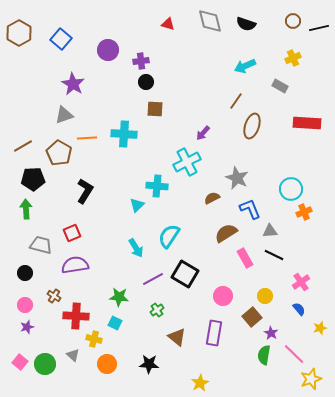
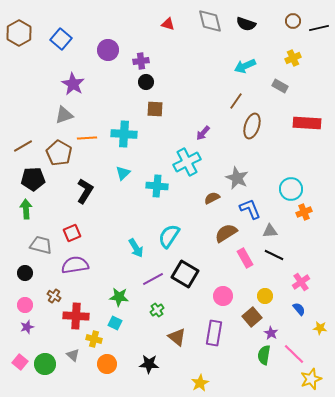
cyan triangle at (137, 205): moved 14 px left, 32 px up
yellow star at (320, 328): rotated 24 degrees clockwise
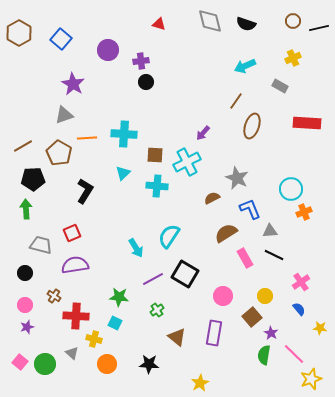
red triangle at (168, 24): moved 9 px left
brown square at (155, 109): moved 46 px down
gray triangle at (73, 355): moved 1 px left, 2 px up
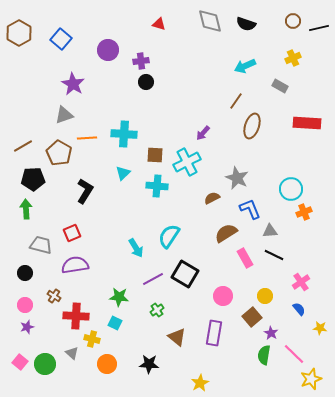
yellow cross at (94, 339): moved 2 px left
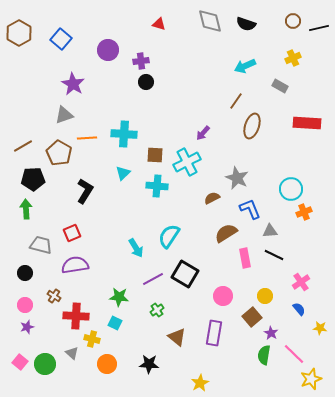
pink rectangle at (245, 258): rotated 18 degrees clockwise
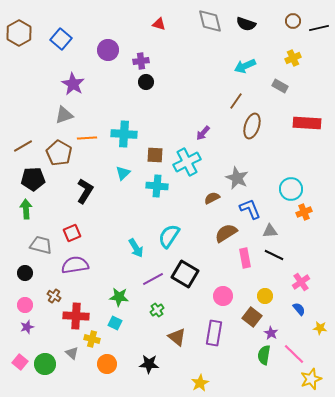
brown square at (252, 317): rotated 12 degrees counterclockwise
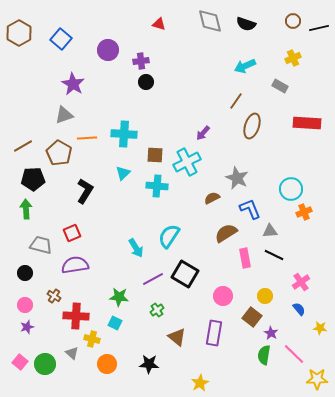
yellow star at (311, 379): moved 6 px right; rotated 20 degrees clockwise
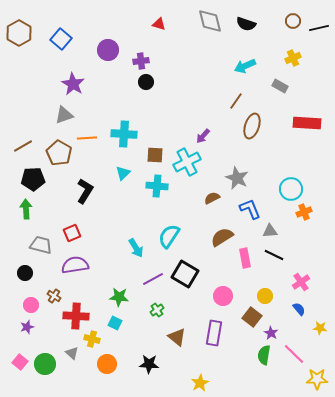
purple arrow at (203, 133): moved 3 px down
brown semicircle at (226, 233): moved 4 px left, 4 px down
pink circle at (25, 305): moved 6 px right
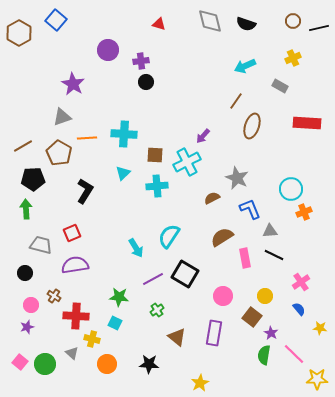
blue square at (61, 39): moved 5 px left, 19 px up
gray triangle at (64, 115): moved 2 px left, 2 px down
cyan cross at (157, 186): rotated 10 degrees counterclockwise
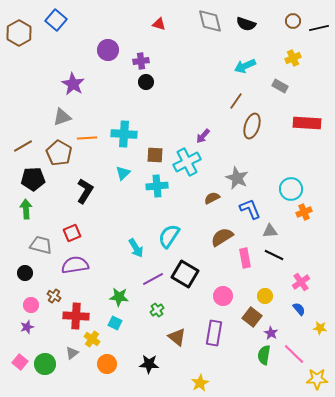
yellow cross at (92, 339): rotated 21 degrees clockwise
gray triangle at (72, 353): rotated 40 degrees clockwise
